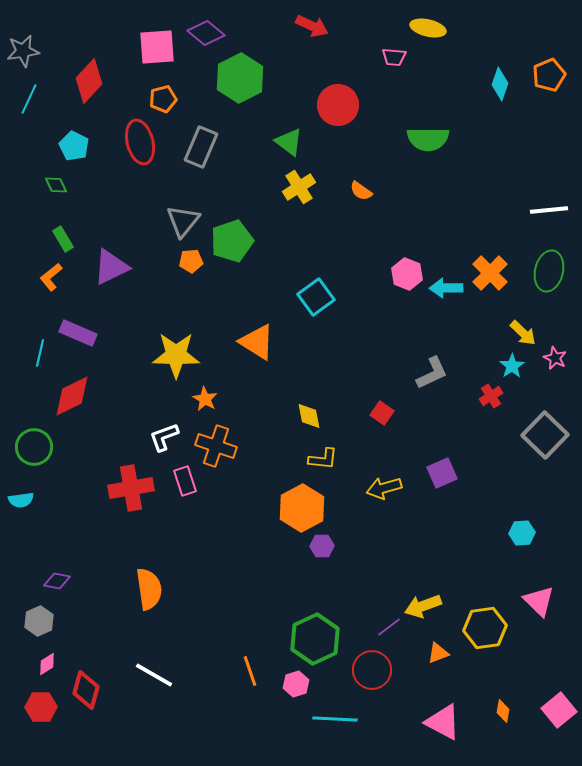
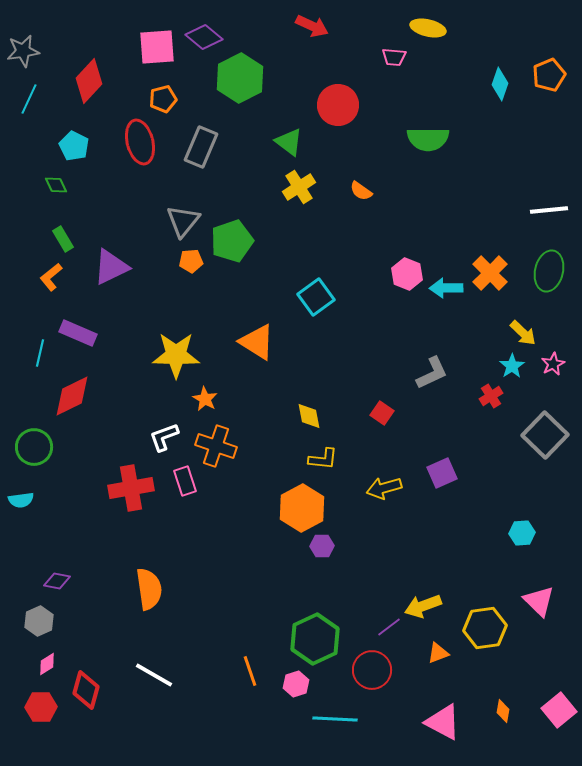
purple diamond at (206, 33): moved 2 px left, 4 px down
pink star at (555, 358): moved 2 px left, 6 px down; rotated 20 degrees clockwise
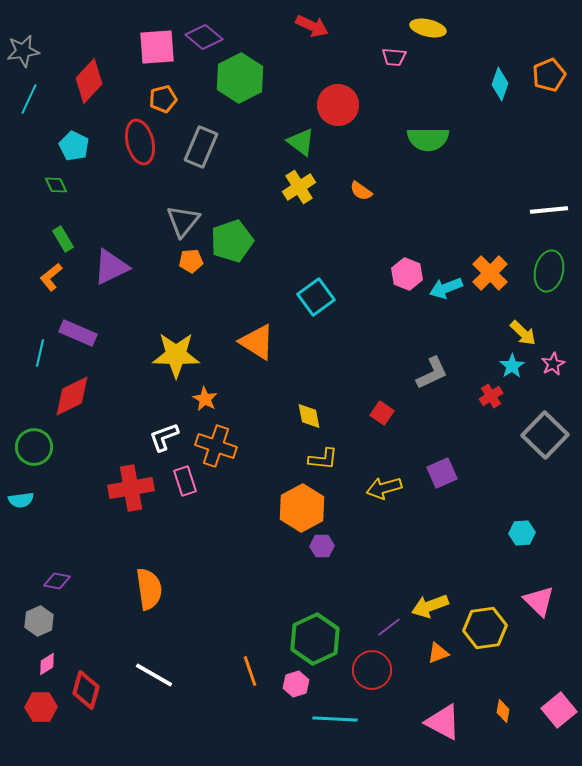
green triangle at (289, 142): moved 12 px right
cyan arrow at (446, 288): rotated 20 degrees counterclockwise
yellow arrow at (423, 606): moved 7 px right
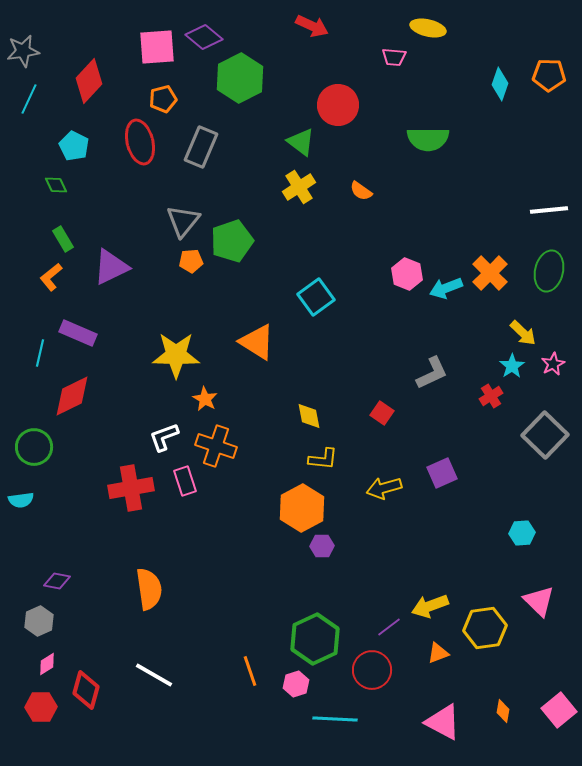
orange pentagon at (549, 75): rotated 24 degrees clockwise
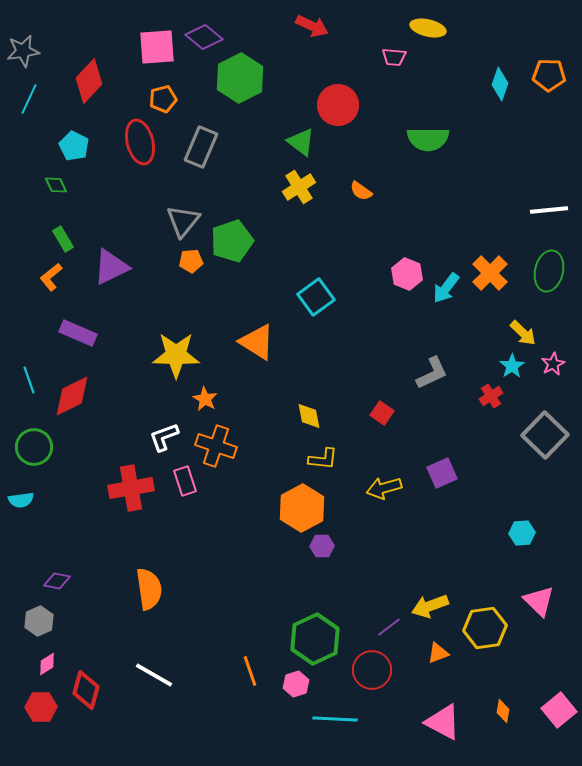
cyan arrow at (446, 288): rotated 32 degrees counterclockwise
cyan line at (40, 353): moved 11 px left, 27 px down; rotated 32 degrees counterclockwise
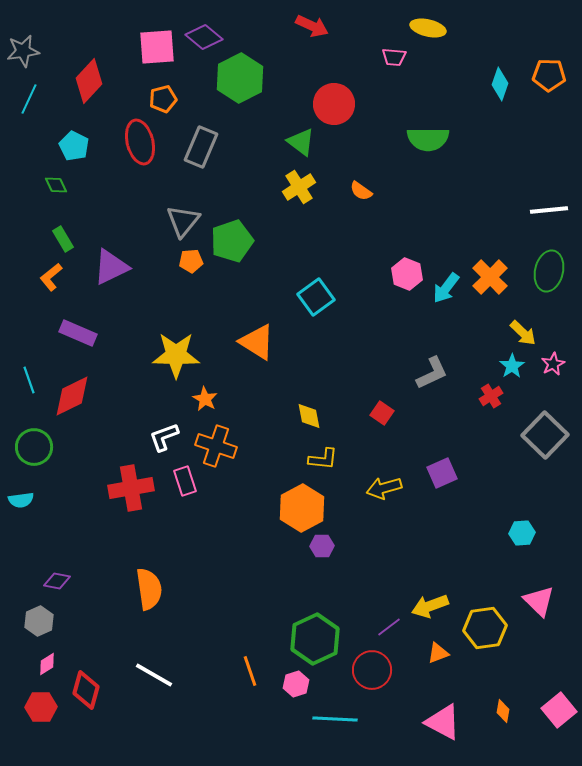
red circle at (338, 105): moved 4 px left, 1 px up
orange cross at (490, 273): moved 4 px down
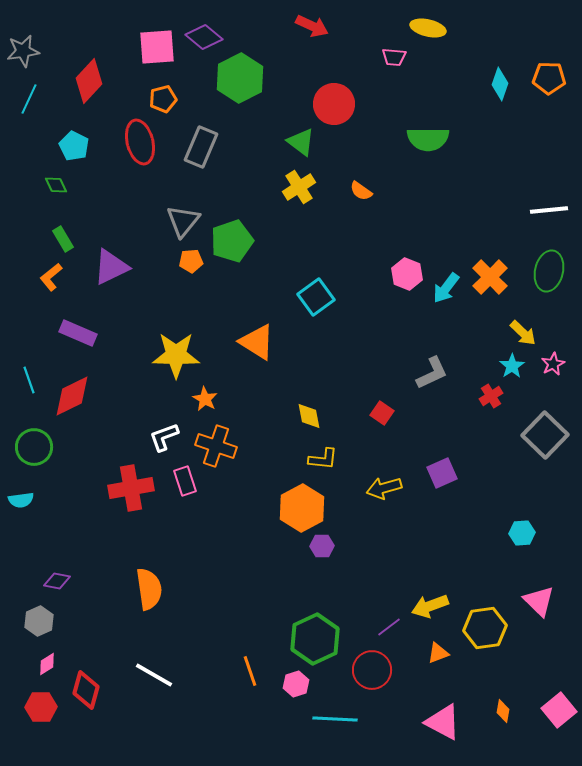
orange pentagon at (549, 75): moved 3 px down
